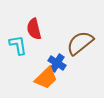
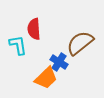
red semicircle: rotated 10 degrees clockwise
blue cross: moved 2 px right, 1 px up
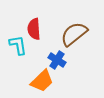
brown semicircle: moved 6 px left, 9 px up
blue cross: moved 2 px left, 2 px up
orange trapezoid: moved 4 px left, 3 px down
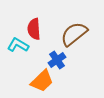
cyan L-shape: rotated 50 degrees counterclockwise
blue cross: rotated 24 degrees clockwise
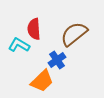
cyan L-shape: moved 1 px right
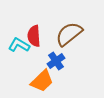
red semicircle: moved 7 px down
brown semicircle: moved 5 px left
blue cross: moved 1 px left, 1 px down
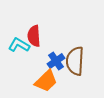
brown semicircle: moved 6 px right, 27 px down; rotated 48 degrees counterclockwise
orange trapezoid: moved 4 px right
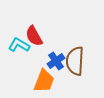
red semicircle: rotated 25 degrees counterclockwise
orange trapezoid: moved 2 px left; rotated 25 degrees counterclockwise
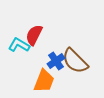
red semicircle: moved 1 px up; rotated 55 degrees clockwise
brown semicircle: rotated 48 degrees counterclockwise
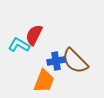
blue cross: rotated 24 degrees clockwise
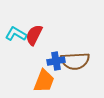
cyan L-shape: moved 3 px left, 11 px up
brown semicircle: rotated 48 degrees counterclockwise
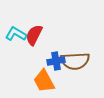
orange trapezoid: rotated 130 degrees clockwise
